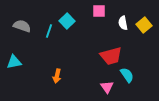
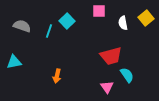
yellow square: moved 2 px right, 7 px up
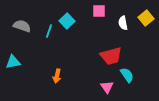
cyan triangle: moved 1 px left
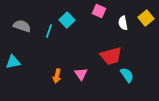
pink square: rotated 24 degrees clockwise
cyan square: moved 1 px up
pink triangle: moved 26 px left, 13 px up
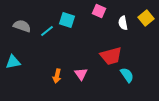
cyan square: rotated 28 degrees counterclockwise
cyan line: moved 2 px left; rotated 32 degrees clockwise
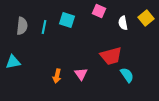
gray semicircle: rotated 78 degrees clockwise
cyan line: moved 3 px left, 4 px up; rotated 40 degrees counterclockwise
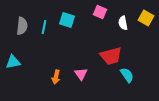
pink square: moved 1 px right, 1 px down
yellow square: rotated 21 degrees counterclockwise
orange arrow: moved 1 px left, 1 px down
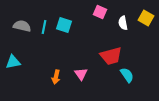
cyan square: moved 3 px left, 5 px down
gray semicircle: rotated 84 degrees counterclockwise
